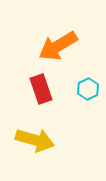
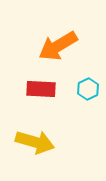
red rectangle: rotated 68 degrees counterclockwise
yellow arrow: moved 2 px down
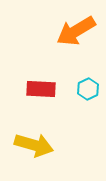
orange arrow: moved 18 px right, 15 px up
yellow arrow: moved 1 px left, 3 px down
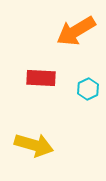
red rectangle: moved 11 px up
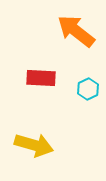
orange arrow: rotated 69 degrees clockwise
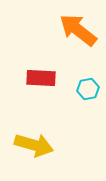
orange arrow: moved 2 px right, 1 px up
cyan hexagon: rotated 15 degrees clockwise
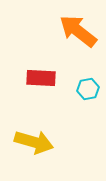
orange arrow: moved 1 px down
yellow arrow: moved 3 px up
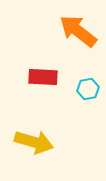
red rectangle: moved 2 px right, 1 px up
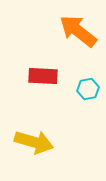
red rectangle: moved 1 px up
